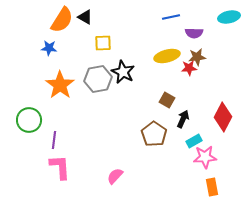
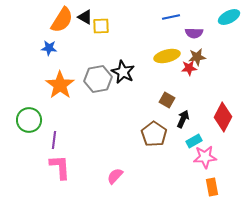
cyan ellipse: rotated 15 degrees counterclockwise
yellow square: moved 2 px left, 17 px up
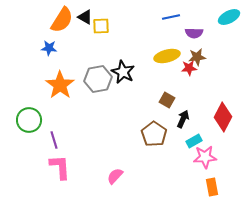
purple line: rotated 24 degrees counterclockwise
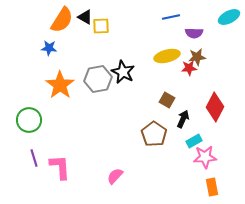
red diamond: moved 8 px left, 10 px up
purple line: moved 20 px left, 18 px down
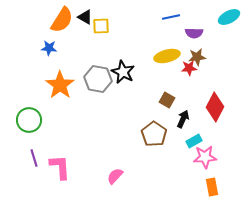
gray hexagon: rotated 20 degrees clockwise
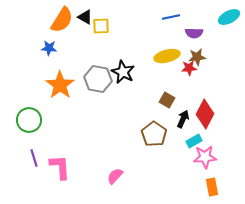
red diamond: moved 10 px left, 7 px down
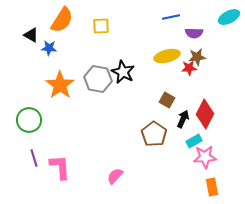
black triangle: moved 54 px left, 18 px down
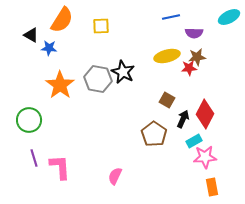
pink semicircle: rotated 18 degrees counterclockwise
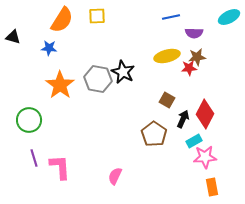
yellow square: moved 4 px left, 10 px up
black triangle: moved 18 px left, 2 px down; rotated 14 degrees counterclockwise
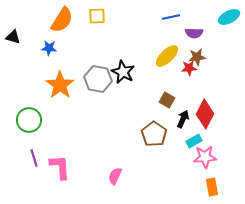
yellow ellipse: rotated 30 degrees counterclockwise
